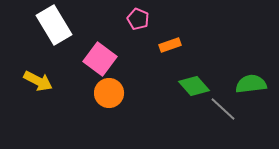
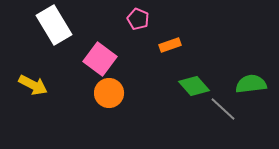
yellow arrow: moved 5 px left, 4 px down
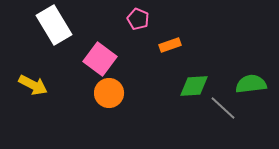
green diamond: rotated 52 degrees counterclockwise
gray line: moved 1 px up
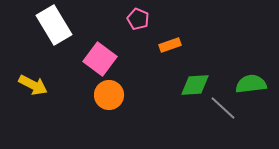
green diamond: moved 1 px right, 1 px up
orange circle: moved 2 px down
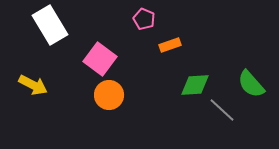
pink pentagon: moved 6 px right
white rectangle: moved 4 px left
green semicircle: rotated 124 degrees counterclockwise
gray line: moved 1 px left, 2 px down
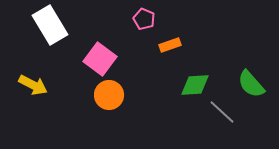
gray line: moved 2 px down
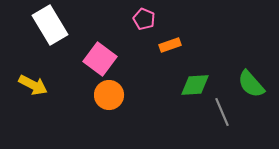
gray line: rotated 24 degrees clockwise
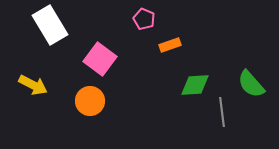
orange circle: moved 19 px left, 6 px down
gray line: rotated 16 degrees clockwise
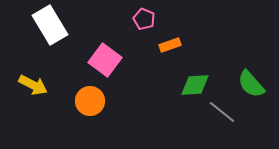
pink square: moved 5 px right, 1 px down
gray line: rotated 44 degrees counterclockwise
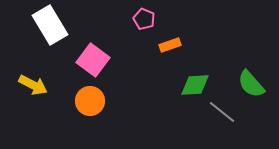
pink square: moved 12 px left
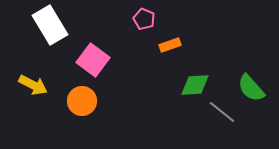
green semicircle: moved 4 px down
orange circle: moved 8 px left
